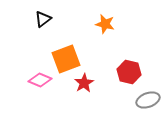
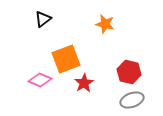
gray ellipse: moved 16 px left
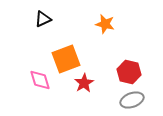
black triangle: rotated 12 degrees clockwise
pink diamond: rotated 50 degrees clockwise
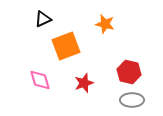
orange square: moved 13 px up
red star: rotated 12 degrees clockwise
gray ellipse: rotated 20 degrees clockwise
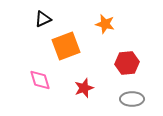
red hexagon: moved 2 px left, 9 px up; rotated 20 degrees counterclockwise
red star: moved 5 px down
gray ellipse: moved 1 px up
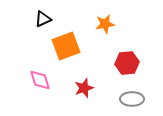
orange star: rotated 24 degrees counterclockwise
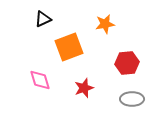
orange square: moved 3 px right, 1 px down
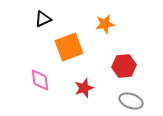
red hexagon: moved 3 px left, 3 px down
pink diamond: rotated 10 degrees clockwise
gray ellipse: moved 1 px left, 2 px down; rotated 20 degrees clockwise
